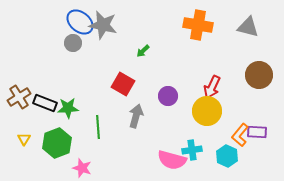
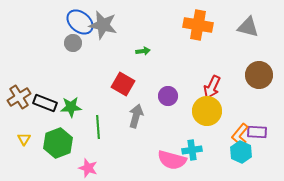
green arrow: rotated 144 degrees counterclockwise
green star: moved 3 px right, 1 px up
green hexagon: moved 1 px right
cyan hexagon: moved 14 px right, 4 px up
pink star: moved 6 px right
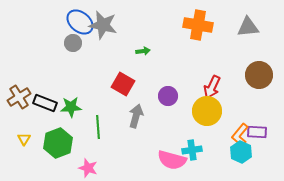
gray triangle: rotated 20 degrees counterclockwise
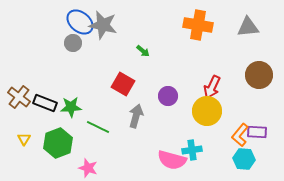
green arrow: rotated 48 degrees clockwise
brown cross: rotated 20 degrees counterclockwise
green line: rotated 60 degrees counterclockwise
cyan hexagon: moved 3 px right, 7 px down; rotated 20 degrees counterclockwise
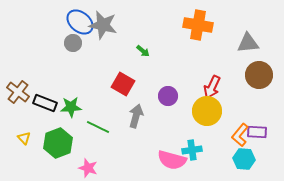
gray triangle: moved 16 px down
brown cross: moved 1 px left, 5 px up
yellow triangle: moved 1 px up; rotated 16 degrees counterclockwise
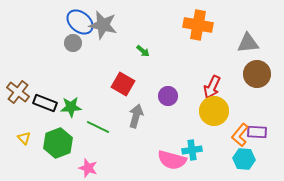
brown circle: moved 2 px left, 1 px up
yellow circle: moved 7 px right
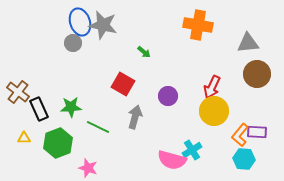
blue ellipse: rotated 32 degrees clockwise
green arrow: moved 1 px right, 1 px down
black rectangle: moved 6 px left, 6 px down; rotated 45 degrees clockwise
gray arrow: moved 1 px left, 1 px down
yellow triangle: rotated 48 degrees counterclockwise
cyan cross: rotated 24 degrees counterclockwise
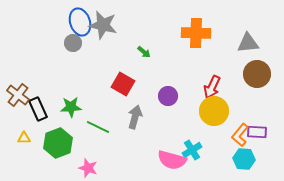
orange cross: moved 2 px left, 8 px down; rotated 8 degrees counterclockwise
brown cross: moved 3 px down
black rectangle: moved 1 px left
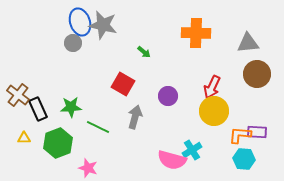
orange L-shape: rotated 55 degrees clockwise
